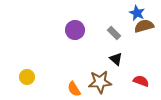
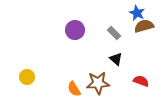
brown star: moved 2 px left, 1 px down
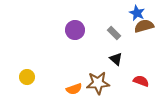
orange semicircle: rotated 77 degrees counterclockwise
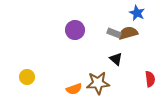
brown semicircle: moved 16 px left, 7 px down
gray rectangle: rotated 24 degrees counterclockwise
red semicircle: moved 9 px right, 2 px up; rotated 63 degrees clockwise
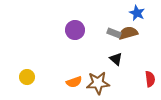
orange semicircle: moved 7 px up
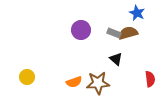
purple circle: moved 6 px right
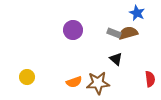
purple circle: moved 8 px left
